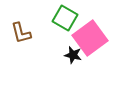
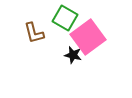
brown L-shape: moved 13 px right
pink square: moved 2 px left, 1 px up
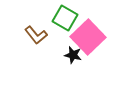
brown L-shape: moved 2 px right, 2 px down; rotated 25 degrees counterclockwise
pink square: rotated 8 degrees counterclockwise
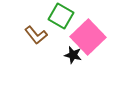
green square: moved 4 px left, 2 px up
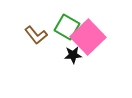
green square: moved 6 px right, 11 px down
black star: rotated 18 degrees counterclockwise
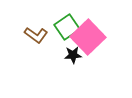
green square: rotated 25 degrees clockwise
brown L-shape: rotated 15 degrees counterclockwise
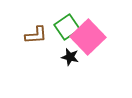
brown L-shape: rotated 40 degrees counterclockwise
black star: moved 3 px left, 2 px down; rotated 18 degrees clockwise
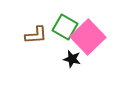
green square: moved 2 px left; rotated 25 degrees counterclockwise
black star: moved 2 px right, 2 px down
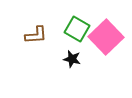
green square: moved 12 px right, 2 px down
pink square: moved 18 px right
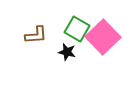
pink square: moved 3 px left
black star: moved 5 px left, 7 px up
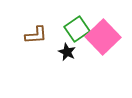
green square: rotated 25 degrees clockwise
black star: rotated 12 degrees clockwise
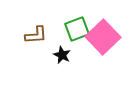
green square: rotated 15 degrees clockwise
black star: moved 5 px left, 3 px down
